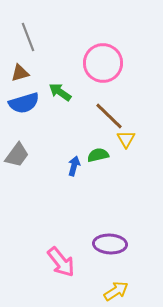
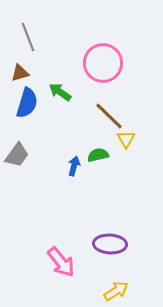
blue semicircle: moved 3 px right; rotated 56 degrees counterclockwise
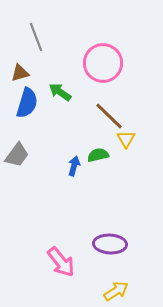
gray line: moved 8 px right
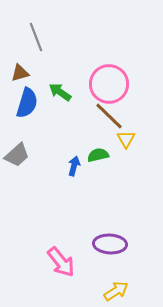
pink circle: moved 6 px right, 21 px down
gray trapezoid: rotated 12 degrees clockwise
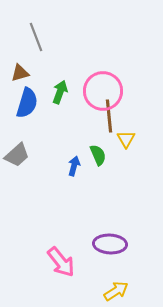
pink circle: moved 6 px left, 7 px down
green arrow: rotated 75 degrees clockwise
brown line: rotated 40 degrees clockwise
green semicircle: rotated 80 degrees clockwise
